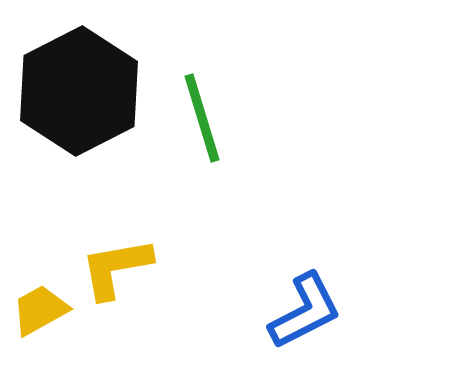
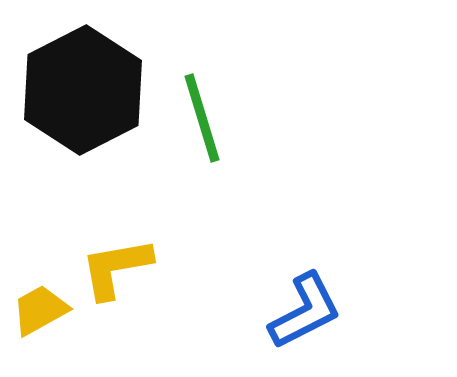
black hexagon: moved 4 px right, 1 px up
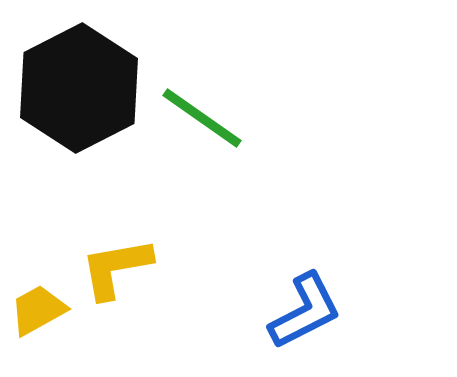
black hexagon: moved 4 px left, 2 px up
green line: rotated 38 degrees counterclockwise
yellow trapezoid: moved 2 px left
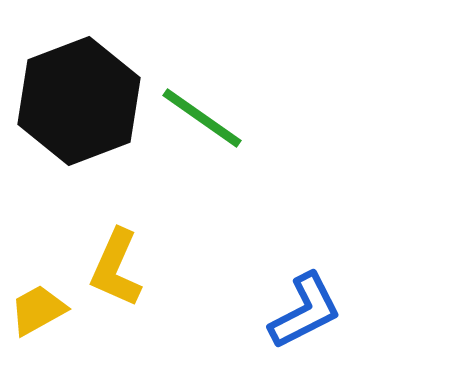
black hexagon: moved 13 px down; rotated 6 degrees clockwise
yellow L-shape: rotated 56 degrees counterclockwise
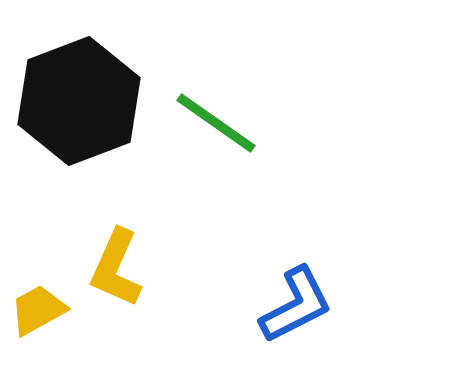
green line: moved 14 px right, 5 px down
blue L-shape: moved 9 px left, 6 px up
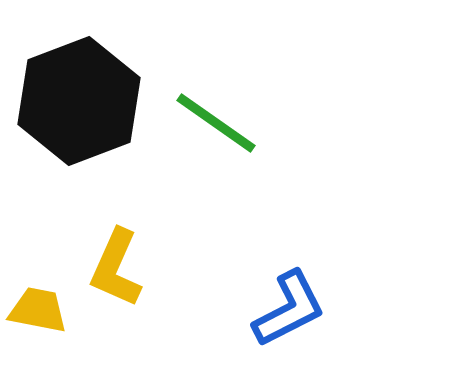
blue L-shape: moved 7 px left, 4 px down
yellow trapezoid: rotated 40 degrees clockwise
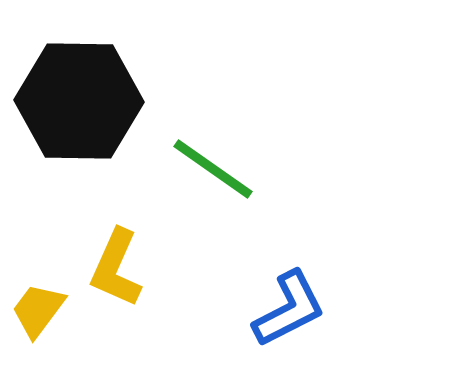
black hexagon: rotated 22 degrees clockwise
green line: moved 3 px left, 46 px down
yellow trapezoid: rotated 64 degrees counterclockwise
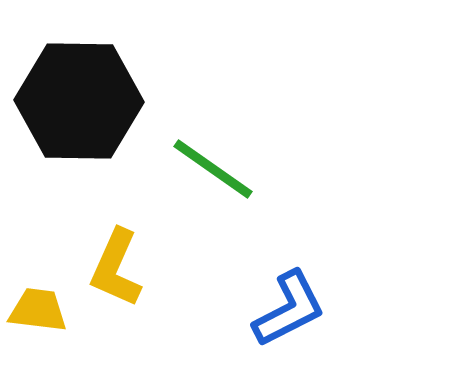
yellow trapezoid: rotated 60 degrees clockwise
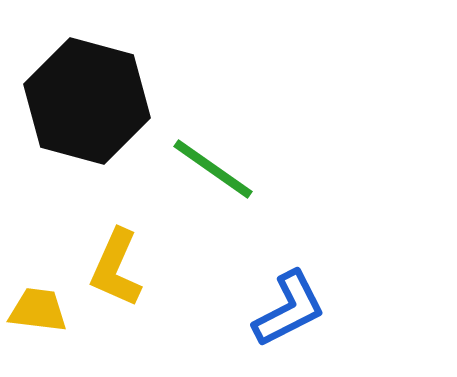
black hexagon: moved 8 px right; rotated 14 degrees clockwise
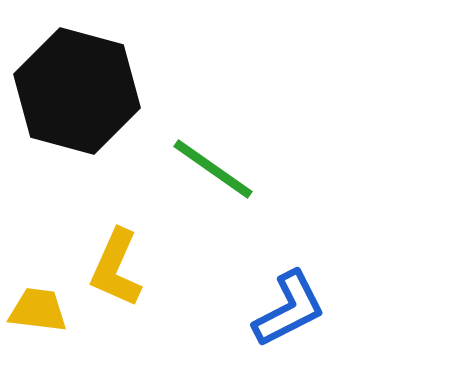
black hexagon: moved 10 px left, 10 px up
